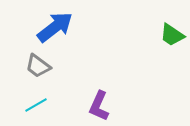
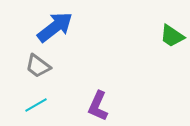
green trapezoid: moved 1 px down
purple L-shape: moved 1 px left
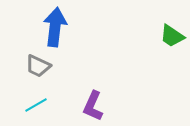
blue arrow: rotated 45 degrees counterclockwise
gray trapezoid: rotated 12 degrees counterclockwise
purple L-shape: moved 5 px left
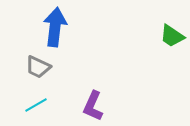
gray trapezoid: moved 1 px down
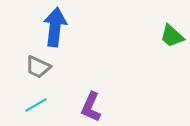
green trapezoid: rotated 8 degrees clockwise
purple L-shape: moved 2 px left, 1 px down
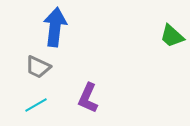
purple L-shape: moved 3 px left, 9 px up
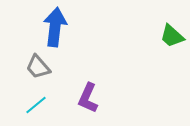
gray trapezoid: rotated 24 degrees clockwise
cyan line: rotated 10 degrees counterclockwise
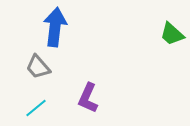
green trapezoid: moved 2 px up
cyan line: moved 3 px down
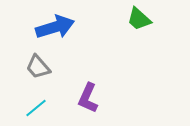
blue arrow: rotated 66 degrees clockwise
green trapezoid: moved 33 px left, 15 px up
